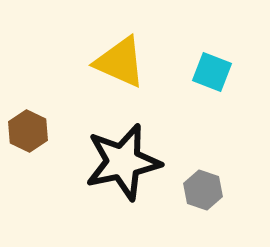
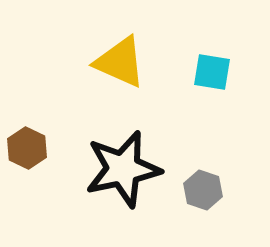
cyan square: rotated 12 degrees counterclockwise
brown hexagon: moved 1 px left, 17 px down
black star: moved 7 px down
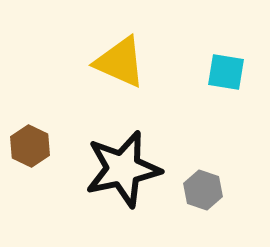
cyan square: moved 14 px right
brown hexagon: moved 3 px right, 2 px up
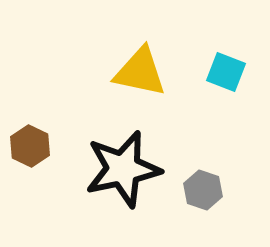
yellow triangle: moved 20 px right, 10 px down; rotated 12 degrees counterclockwise
cyan square: rotated 12 degrees clockwise
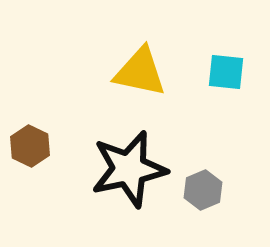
cyan square: rotated 15 degrees counterclockwise
black star: moved 6 px right
gray hexagon: rotated 18 degrees clockwise
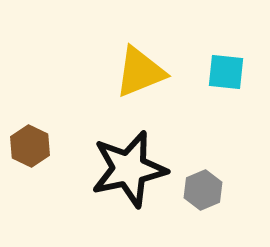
yellow triangle: rotated 34 degrees counterclockwise
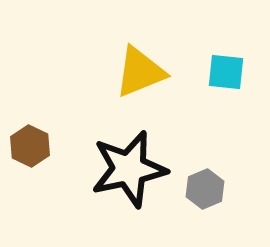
gray hexagon: moved 2 px right, 1 px up
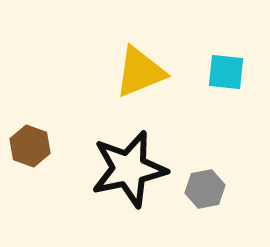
brown hexagon: rotated 6 degrees counterclockwise
gray hexagon: rotated 12 degrees clockwise
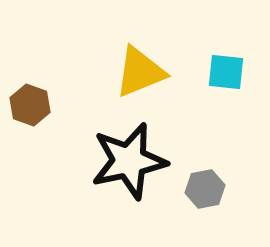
brown hexagon: moved 41 px up
black star: moved 8 px up
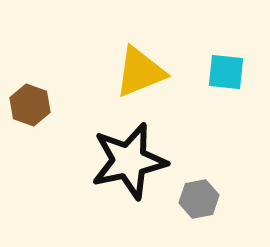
gray hexagon: moved 6 px left, 10 px down
